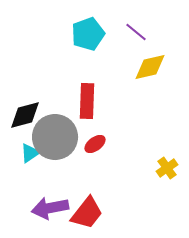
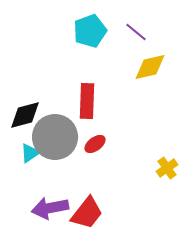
cyan pentagon: moved 2 px right, 3 px up
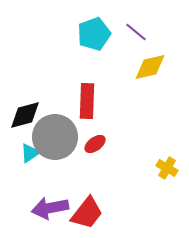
cyan pentagon: moved 4 px right, 3 px down
yellow cross: rotated 25 degrees counterclockwise
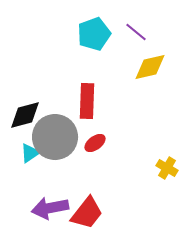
red ellipse: moved 1 px up
